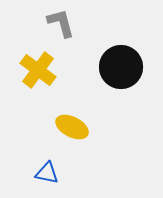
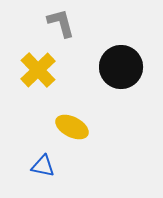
yellow cross: rotated 9 degrees clockwise
blue triangle: moved 4 px left, 7 px up
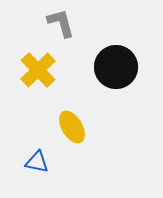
black circle: moved 5 px left
yellow ellipse: rotated 32 degrees clockwise
blue triangle: moved 6 px left, 4 px up
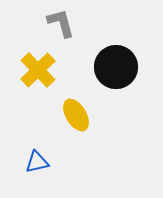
yellow ellipse: moved 4 px right, 12 px up
blue triangle: rotated 25 degrees counterclockwise
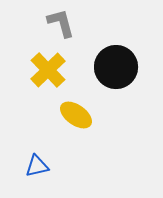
yellow cross: moved 10 px right
yellow ellipse: rotated 24 degrees counterclockwise
blue triangle: moved 4 px down
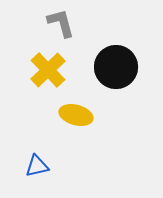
yellow ellipse: rotated 20 degrees counterclockwise
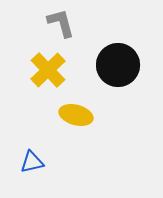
black circle: moved 2 px right, 2 px up
blue triangle: moved 5 px left, 4 px up
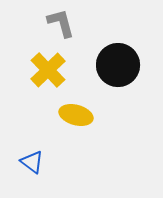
blue triangle: rotated 50 degrees clockwise
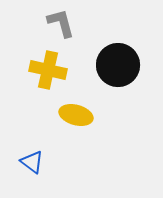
yellow cross: rotated 33 degrees counterclockwise
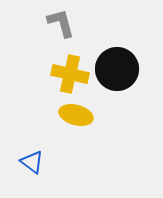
black circle: moved 1 px left, 4 px down
yellow cross: moved 22 px right, 4 px down
